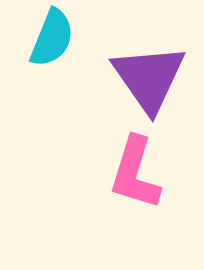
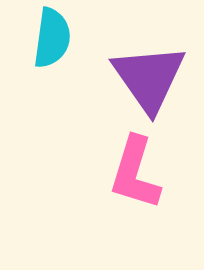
cyan semicircle: rotated 14 degrees counterclockwise
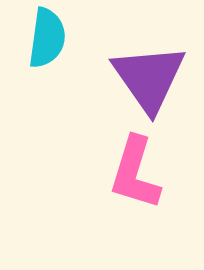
cyan semicircle: moved 5 px left
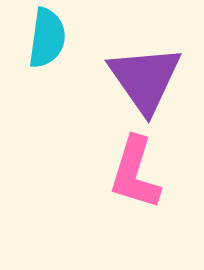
purple triangle: moved 4 px left, 1 px down
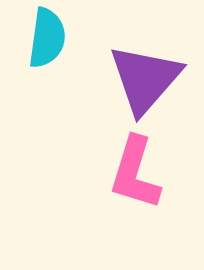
purple triangle: rotated 16 degrees clockwise
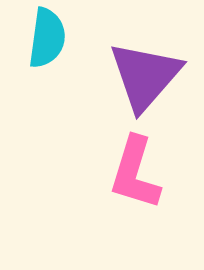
purple triangle: moved 3 px up
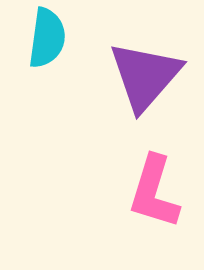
pink L-shape: moved 19 px right, 19 px down
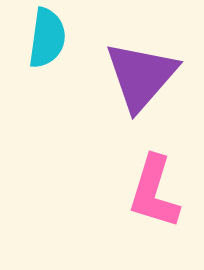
purple triangle: moved 4 px left
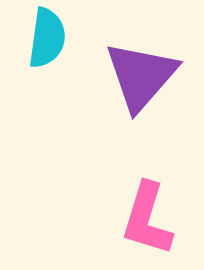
pink L-shape: moved 7 px left, 27 px down
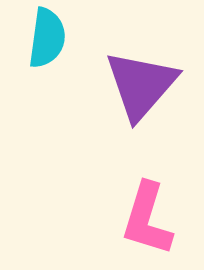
purple triangle: moved 9 px down
